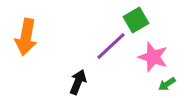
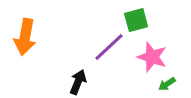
green square: rotated 15 degrees clockwise
orange arrow: moved 1 px left
purple line: moved 2 px left, 1 px down
pink star: moved 1 px left
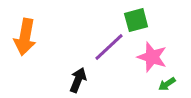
black arrow: moved 2 px up
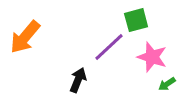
orange arrow: rotated 30 degrees clockwise
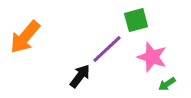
purple line: moved 2 px left, 2 px down
black arrow: moved 2 px right, 4 px up; rotated 15 degrees clockwise
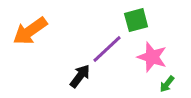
orange arrow: moved 5 px right, 6 px up; rotated 15 degrees clockwise
green arrow: rotated 18 degrees counterclockwise
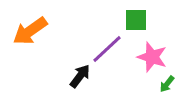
green square: rotated 15 degrees clockwise
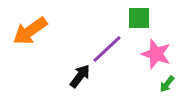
green square: moved 3 px right, 2 px up
pink star: moved 4 px right, 3 px up
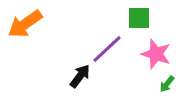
orange arrow: moved 5 px left, 7 px up
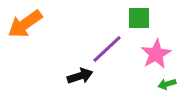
pink star: rotated 24 degrees clockwise
black arrow: rotated 35 degrees clockwise
green arrow: rotated 36 degrees clockwise
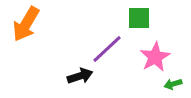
orange arrow: moved 1 px right; rotated 24 degrees counterclockwise
pink star: moved 1 px left, 3 px down
green arrow: moved 6 px right
